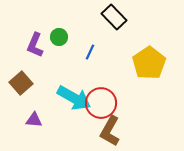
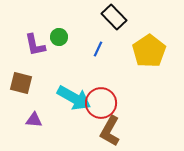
purple L-shape: rotated 35 degrees counterclockwise
blue line: moved 8 px right, 3 px up
yellow pentagon: moved 12 px up
brown square: rotated 35 degrees counterclockwise
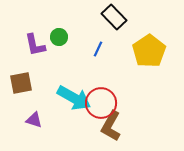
brown square: rotated 25 degrees counterclockwise
purple triangle: rotated 12 degrees clockwise
brown L-shape: moved 1 px right, 5 px up
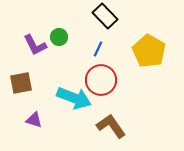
black rectangle: moved 9 px left, 1 px up
purple L-shape: rotated 15 degrees counterclockwise
yellow pentagon: rotated 8 degrees counterclockwise
cyan arrow: rotated 8 degrees counterclockwise
red circle: moved 23 px up
brown L-shape: rotated 116 degrees clockwise
